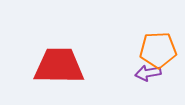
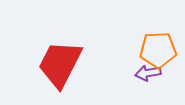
red trapezoid: moved 1 px right, 2 px up; rotated 64 degrees counterclockwise
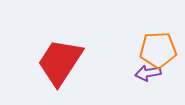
red trapezoid: moved 2 px up; rotated 6 degrees clockwise
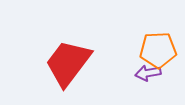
red trapezoid: moved 8 px right, 1 px down; rotated 4 degrees clockwise
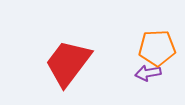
orange pentagon: moved 1 px left, 2 px up
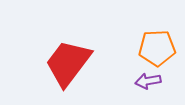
purple arrow: moved 8 px down
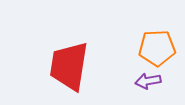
red trapezoid: moved 1 px right, 3 px down; rotated 28 degrees counterclockwise
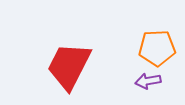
red trapezoid: rotated 18 degrees clockwise
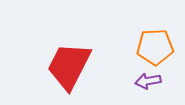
orange pentagon: moved 2 px left, 1 px up
